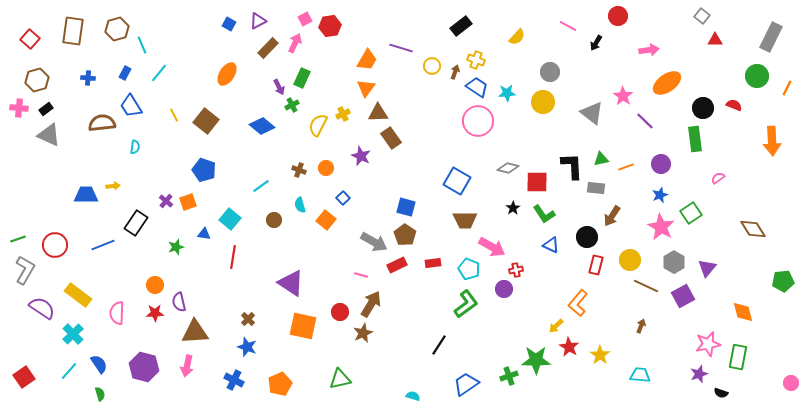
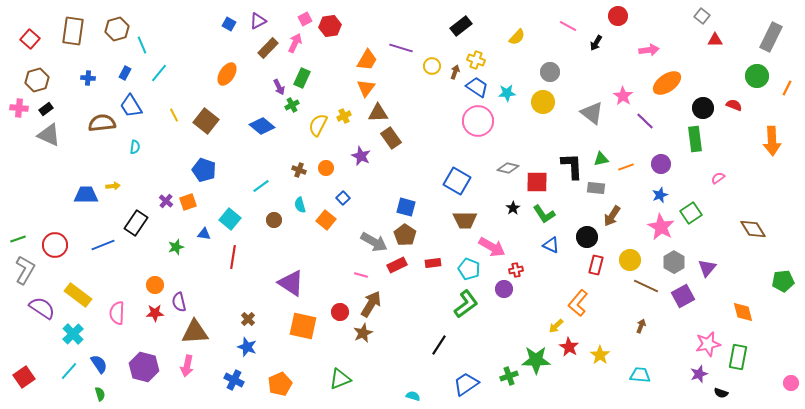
yellow cross at (343, 114): moved 1 px right, 2 px down
green triangle at (340, 379): rotated 10 degrees counterclockwise
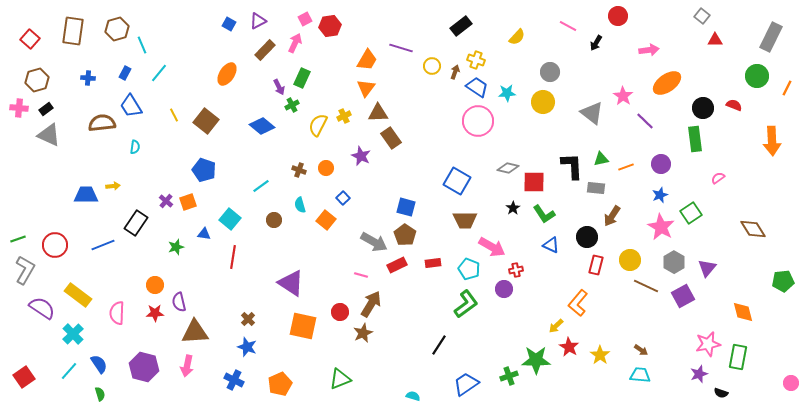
brown rectangle at (268, 48): moved 3 px left, 2 px down
red square at (537, 182): moved 3 px left
brown arrow at (641, 326): moved 24 px down; rotated 104 degrees clockwise
